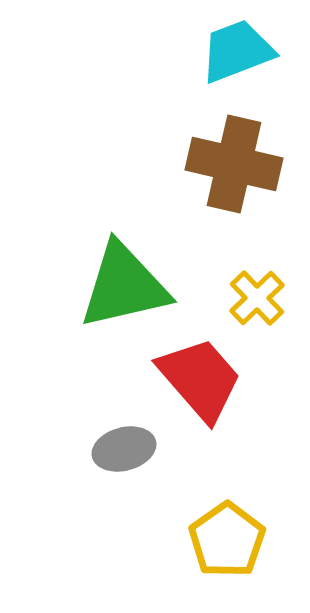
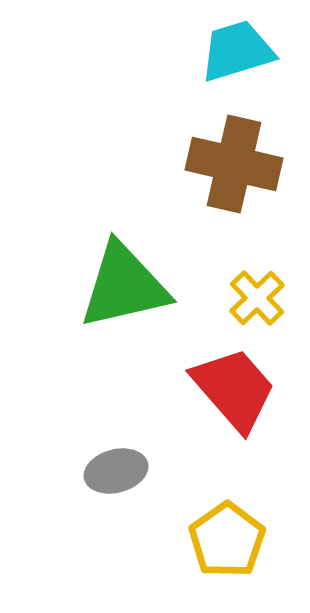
cyan trapezoid: rotated 4 degrees clockwise
red trapezoid: moved 34 px right, 10 px down
gray ellipse: moved 8 px left, 22 px down
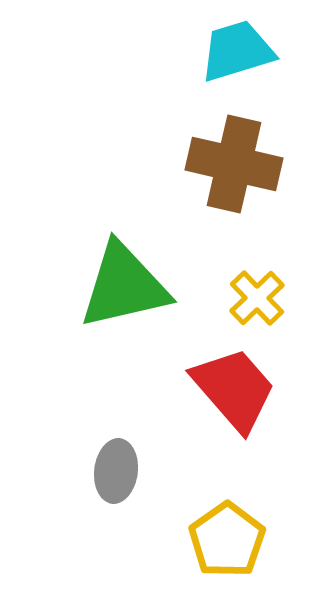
gray ellipse: rotated 68 degrees counterclockwise
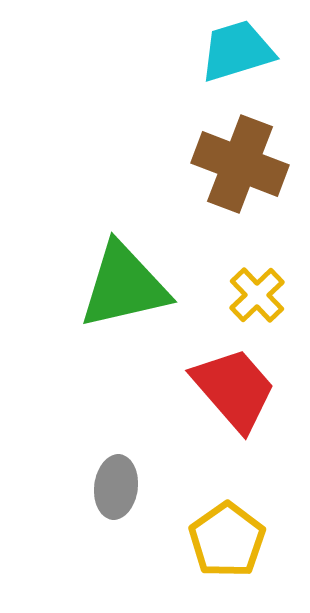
brown cross: moved 6 px right; rotated 8 degrees clockwise
yellow cross: moved 3 px up
gray ellipse: moved 16 px down
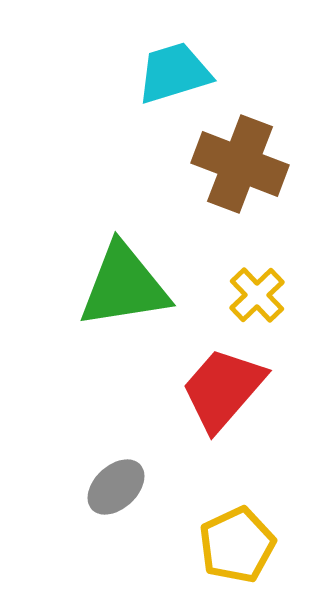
cyan trapezoid: moved 63 px left, 22 px down
green triangle: rotated 4 degrees clockwise
red trapezoid: moved 11 px left; rotated 98 degrees counterclockwise
gray ellipse: rotated 40 degrees clockwise
yellow pentagon: moved 10 px right, 5 px down; rotated 10 degrees clockwise
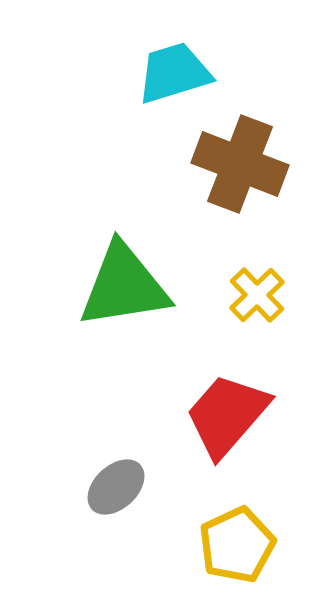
red trapezoid: moved 4 px right, 26 px down
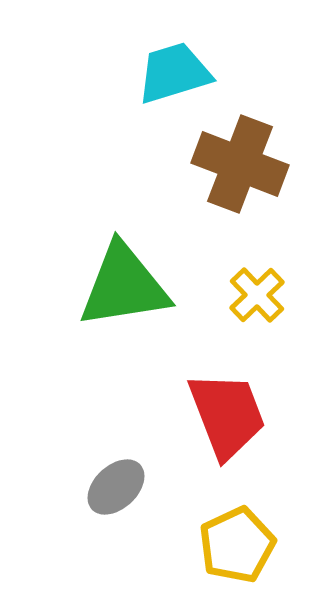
red trapezoid: rotated 118 degrees clockwise
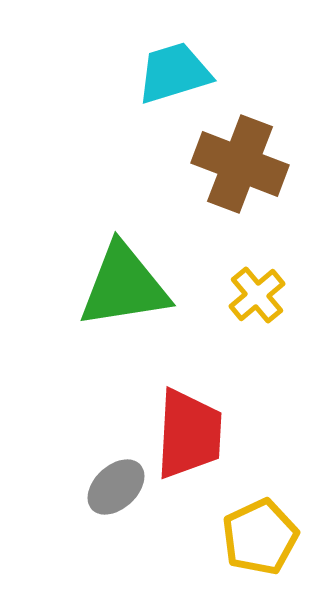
yellow cross: rotated 4 degrees clockwise
red trapezoid: moved 38 px left, 19 px down; rotated 24 degrees clockwise
yellow pentagon: moved 23 px right, 8 px up
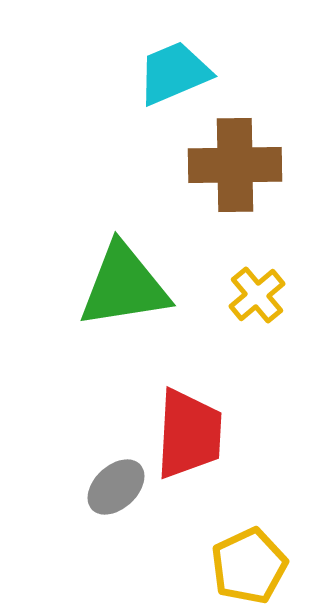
cyan trapezoid: rotated 6 degrees counterclockwise
brown cross: moved 5 px left, 1 px down; rotated 22 degrees counterclockwise
yellow pentagon: moved 11 px left, 29 px down
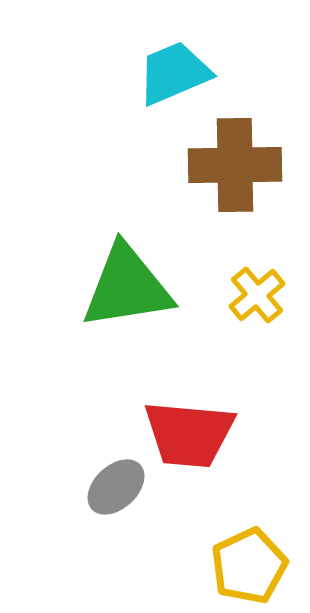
green triangle: moved 3 px right, 1 px down
red trapezoid: rotated 92 degrees clockwise
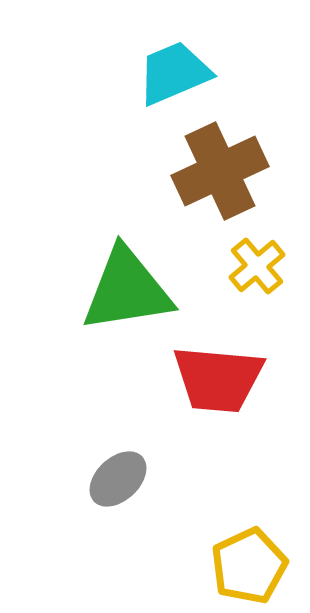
brown cross: moved 15 px left, 6 px down; rotated 24 degrees counterclockwise
green triangle: moved 3 px down
yellow cross: moved 29 px up
red trapezoid: moved 29 px right, 55 px up
gray ellipse: moved 2 px right, 8 px up
